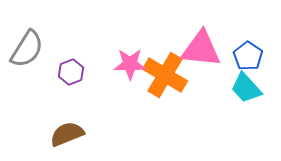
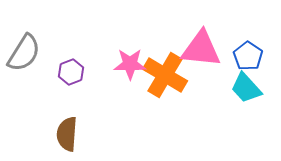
gray semicircle: moved 3 px left, 4 px down
brown semicircle: rotated 64 degrees counterclockwise
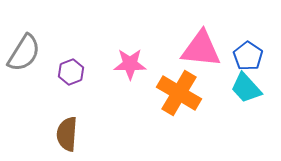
orange cross: moved 14 px right, 18 px down
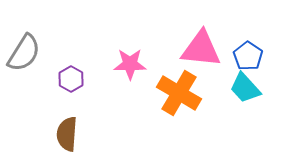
purple hexagon: moved 7 px down; rotated 10 degrees counterclockwise
cyan trapezoid: moved 1 px left
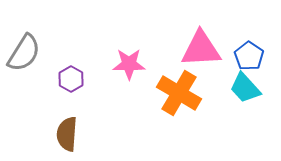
pink triangle: rotated 9 degrees counterclockwise
blue pentagon: moved 1 px right
pink star: moved 1 px left
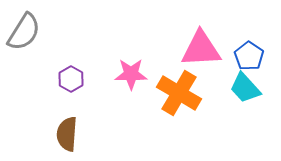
gray semicircle: moved 21 px up
pink star: moved 2 px right, 10 px down
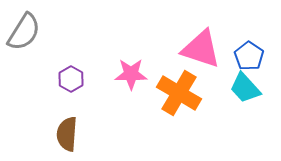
pink triangle: rotated 21 degrees clockwise
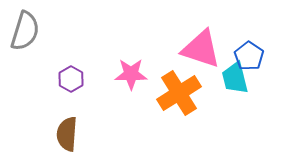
gray semicircle: moved 1 px right, 1 px up; rotated 15 degrees counterclockwise
cyan trapezoid: moved 10 px left, 10 px up; rotated 28 degrees clockwise
orange cross: rotated 27 degrees clockwise
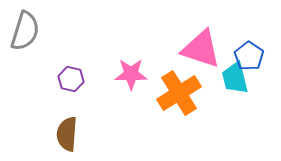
purple hexagon: rotated 15 degrees counterclockwise
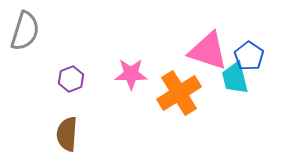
pink triangle: moved 7 px right, 2 px down
purple hexagon: rotated 25 degrees clockwise
